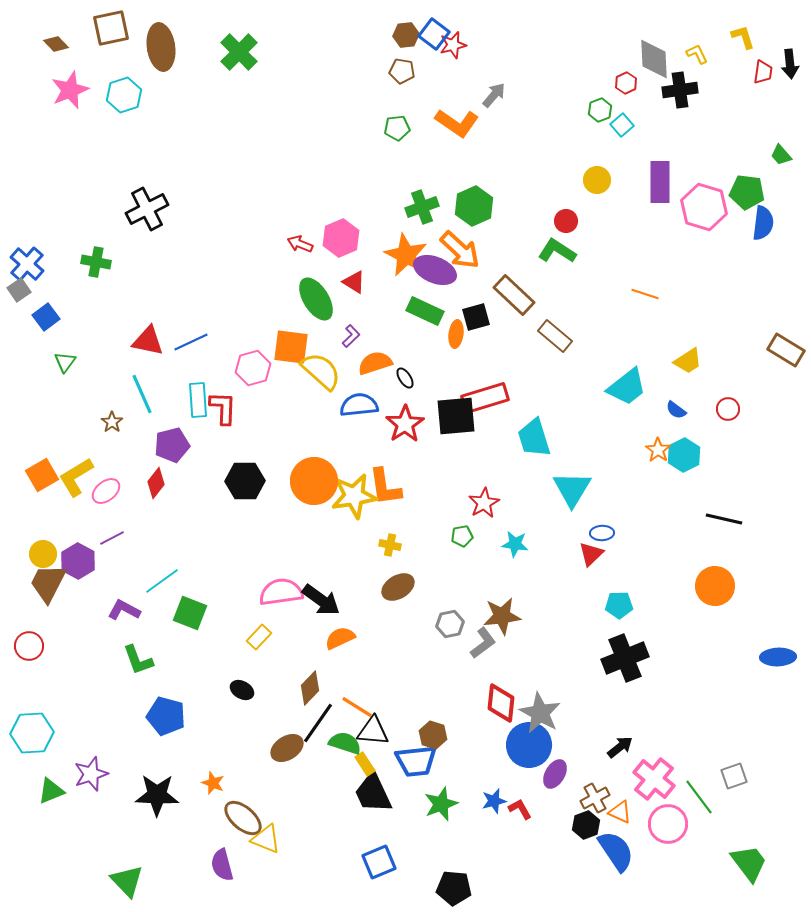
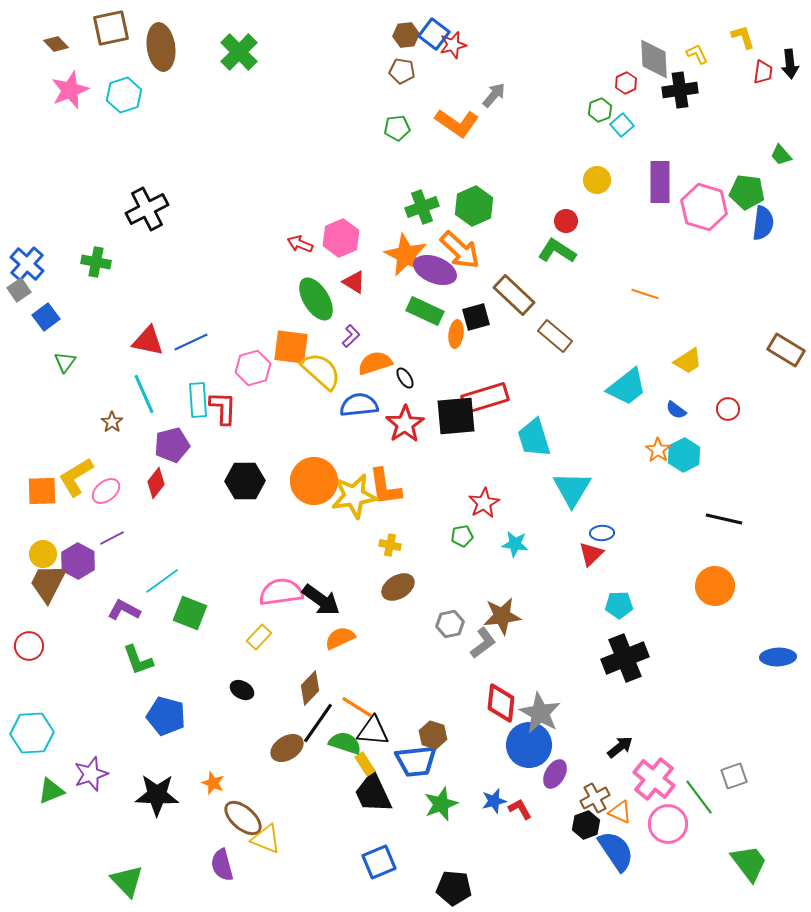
cyan line at (142, 394): moved 2 px right
orange square at (42, 475): moved 16 px down; rotated 28 degrees clockwise
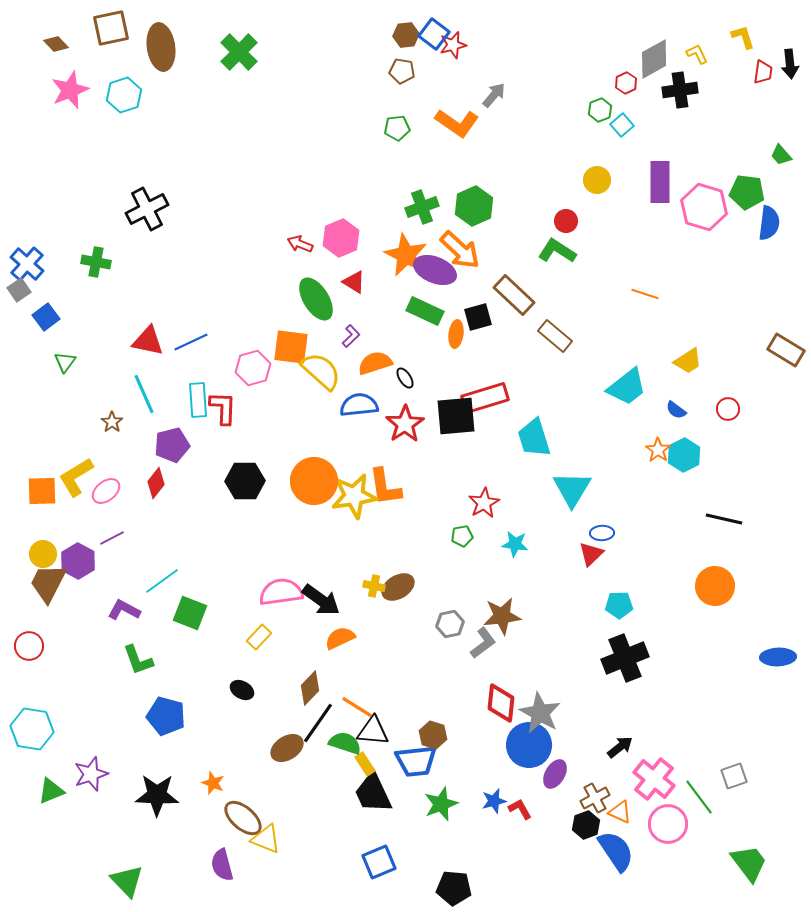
gray diamond at (654, 59): rotated 63 degrees clockwise
blue semicircle at (763, 223): moved 6 px right
black square at (476, 317): moved 2 px right
yellow cross at (390, 545): moved 16 px left, 41 px down
cyan hexagon at (32, 733): moved 4 px up; rotated 12 degrees clockwise
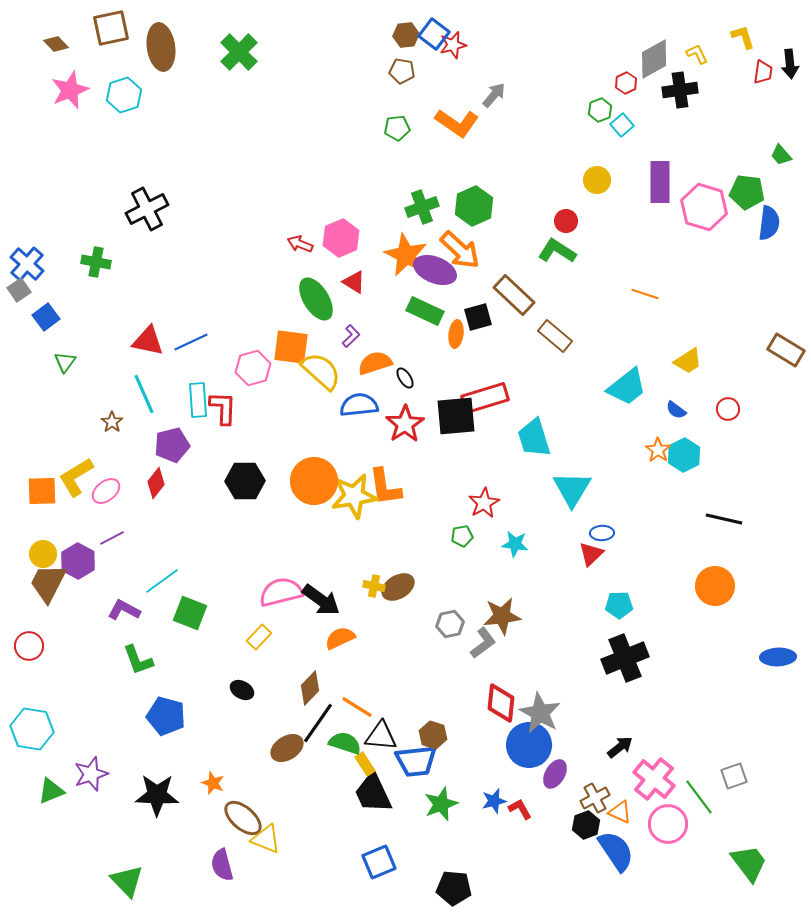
pink semicircle at (281, 592): rotated 6 degrees counterclockwise
black triangle at (373, 731): moved 8 px right, 5 px down
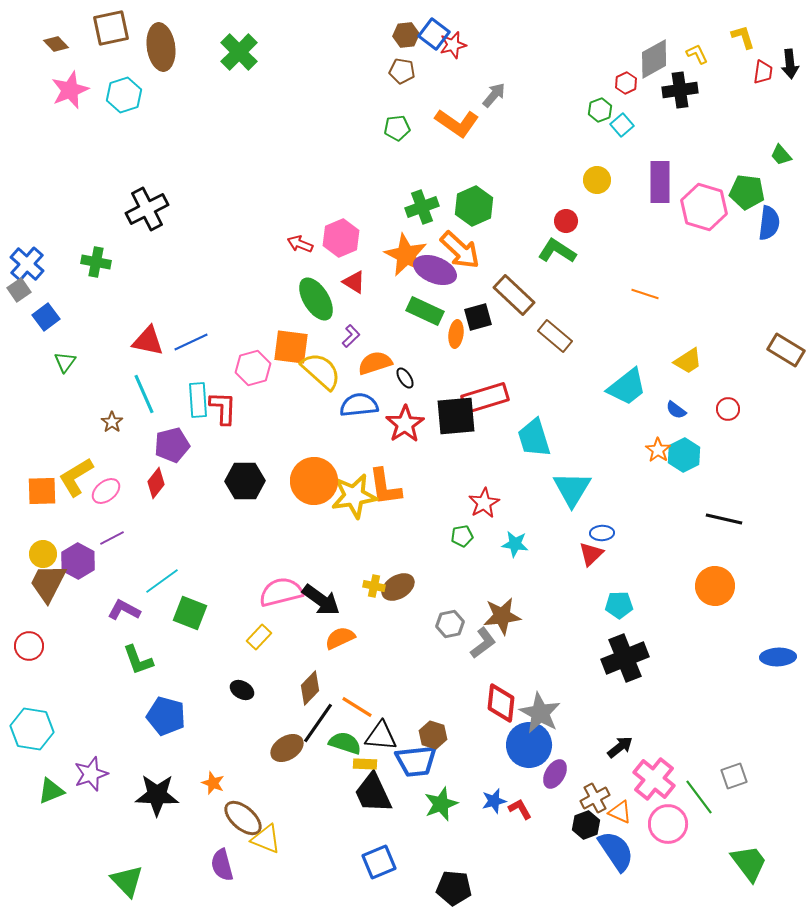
yellow rectangle at (365, 764): rotated 55 degrees counterclockwise
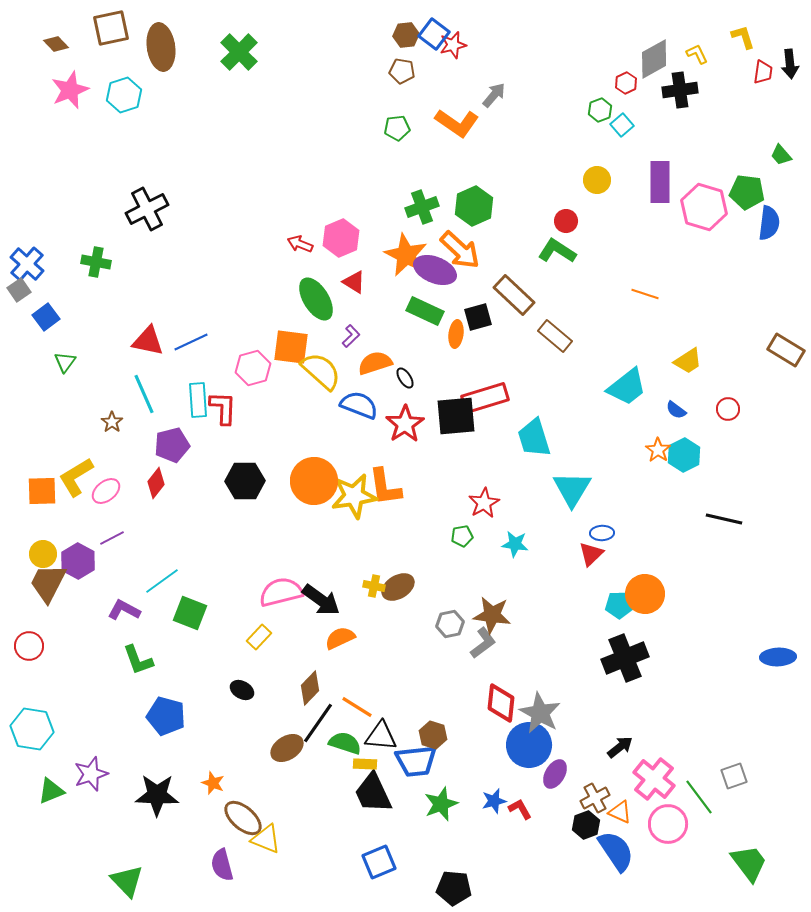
blue semicircle at (359, 405): rotated 27 degrees clockwise
orange circle at (715, 586): moved 70 px left, 8 px down
brown star at (502, 616): moved 10 px left, 1 px up; rotated 15 degrees clockwise
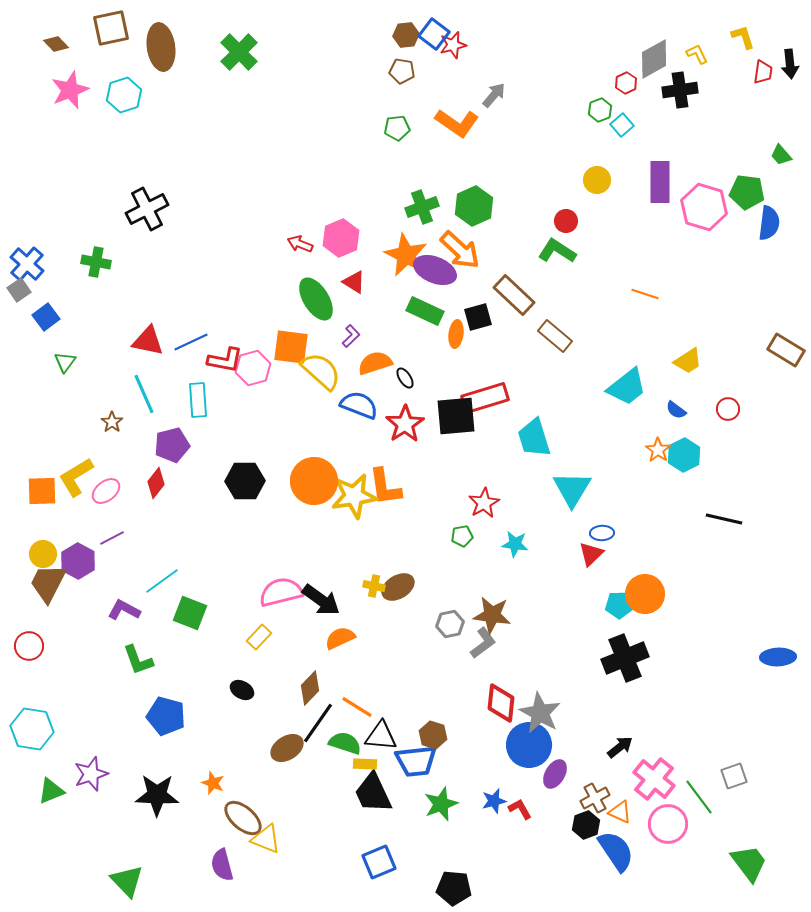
red L-shape at (223, 408): moved 2 px right, 48 px up; rotated 99 degrees clockwise
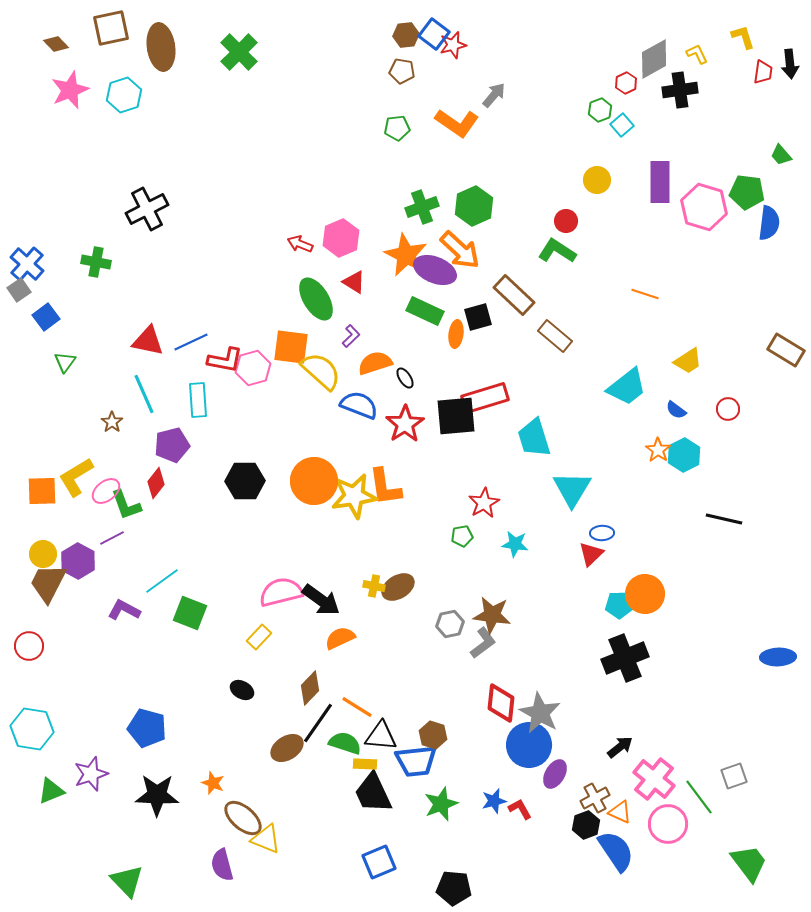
green L-shape at (138, 660): moved 12 px left, 155 px up
blue pentagon at (166, 716): moved 19 px left, 12 px down
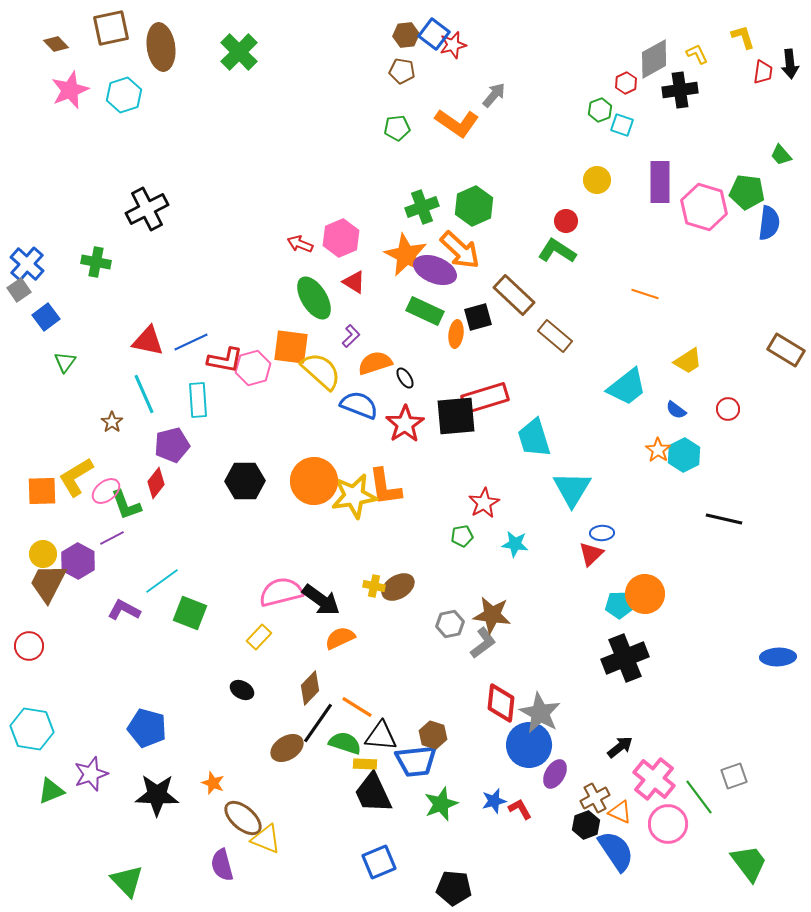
cyan square at (622, 125): rotated 30 degrees counterclockwise
green ellipse at (316, 299): moved 2 px left, 1 px up
